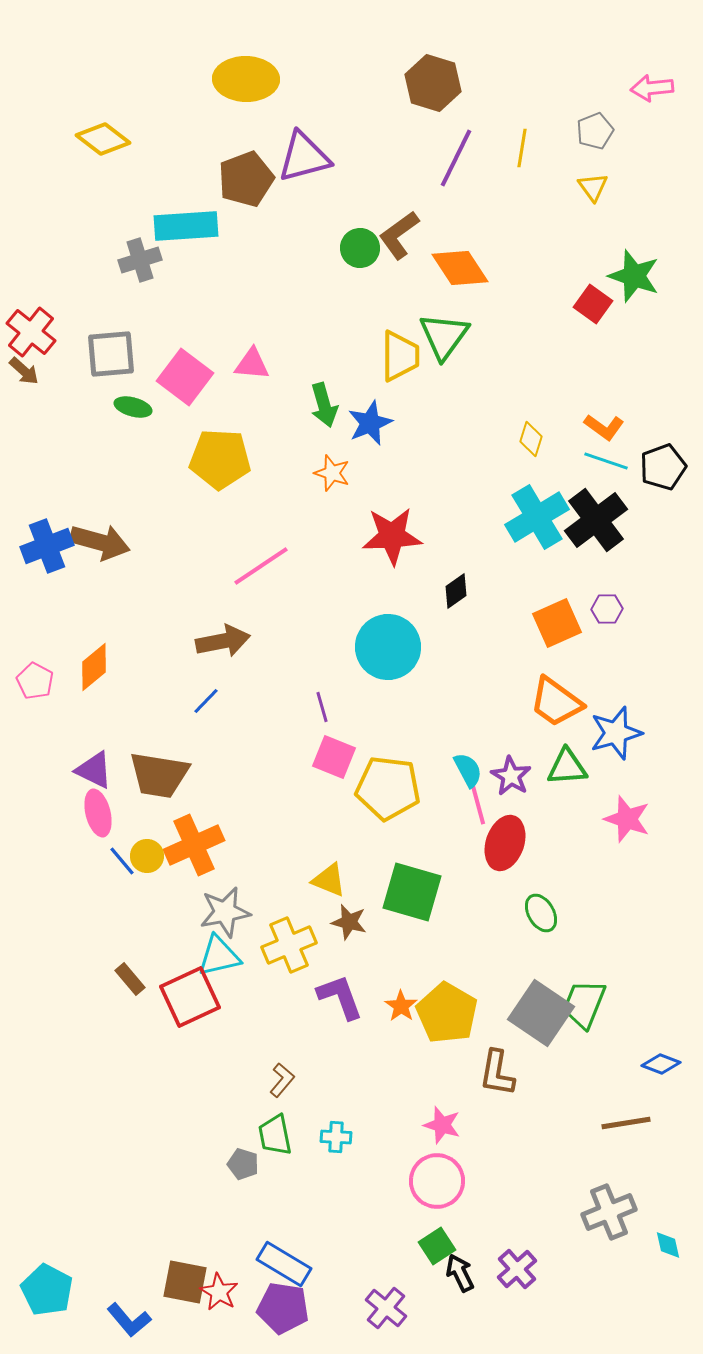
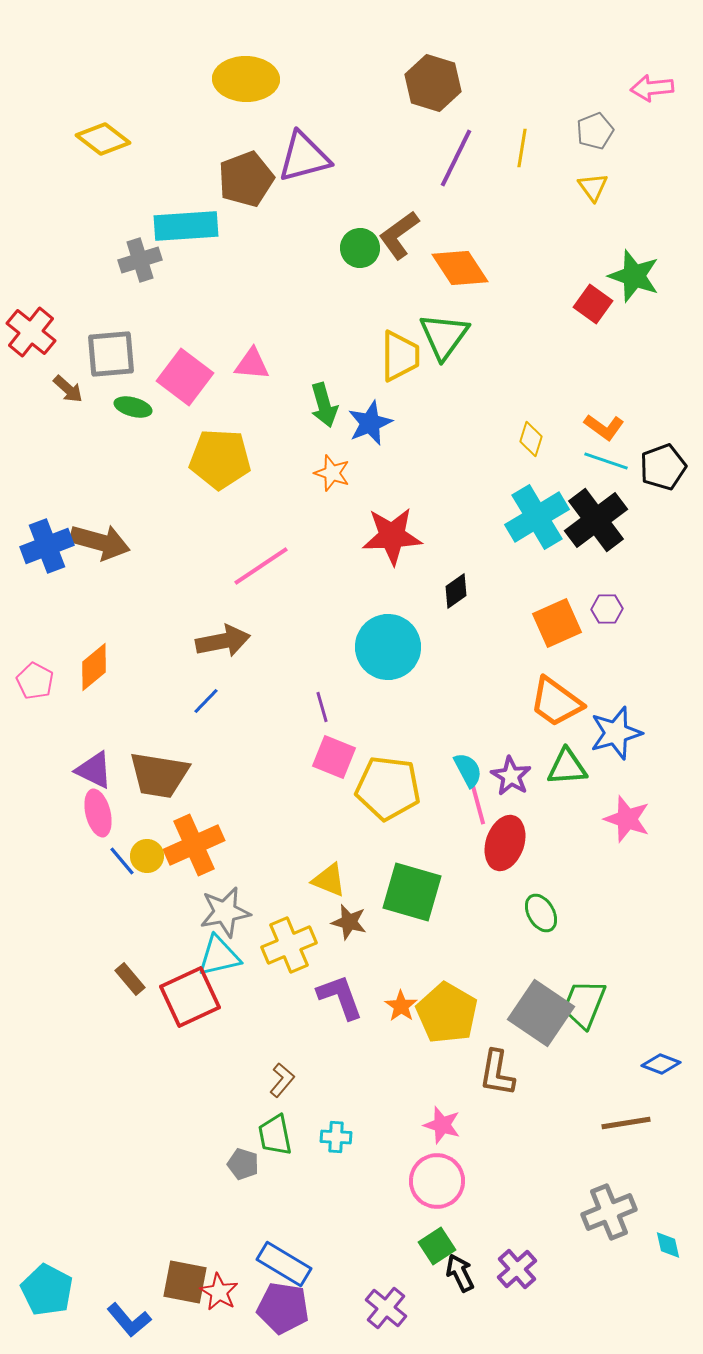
brown arrow at (24, 371): moved 44 px right, 18 px down
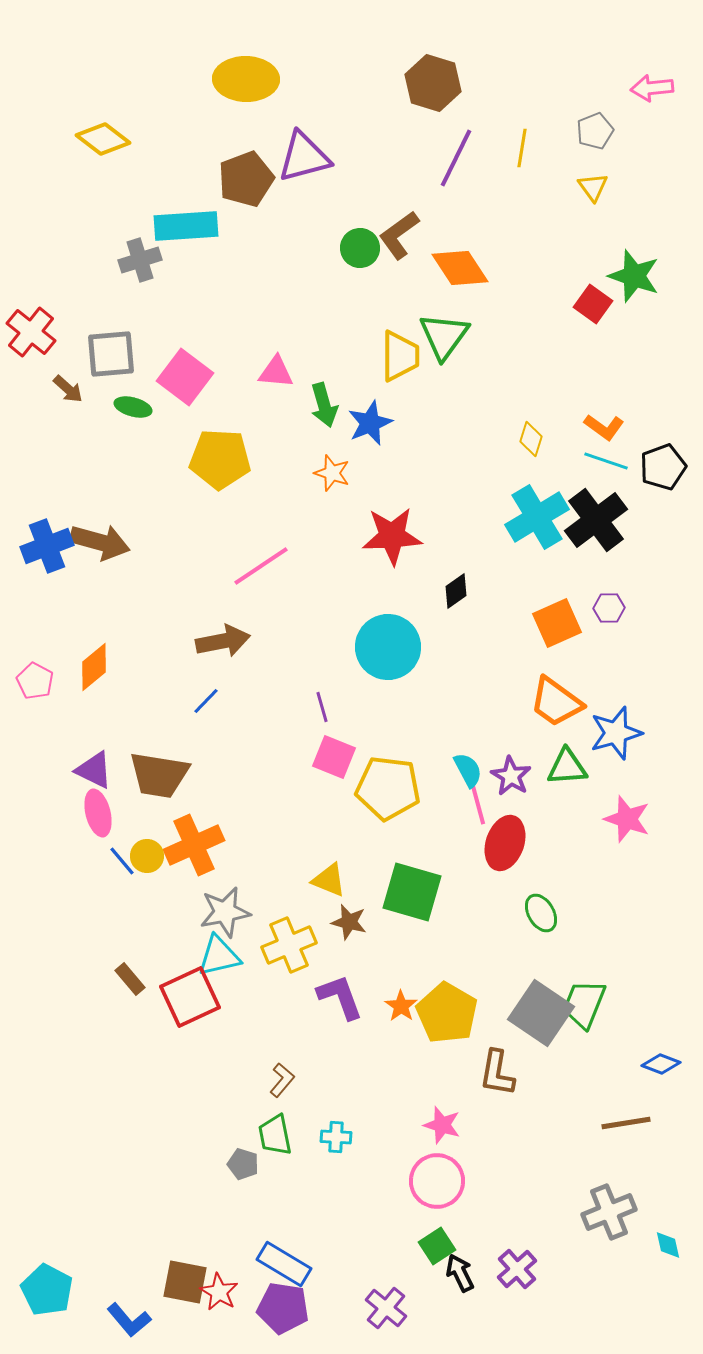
pink triangle at (252, 364): moved 24 px right, 8 px down
purple hexagon at (607, 609): moved 2 px right, 1 px up
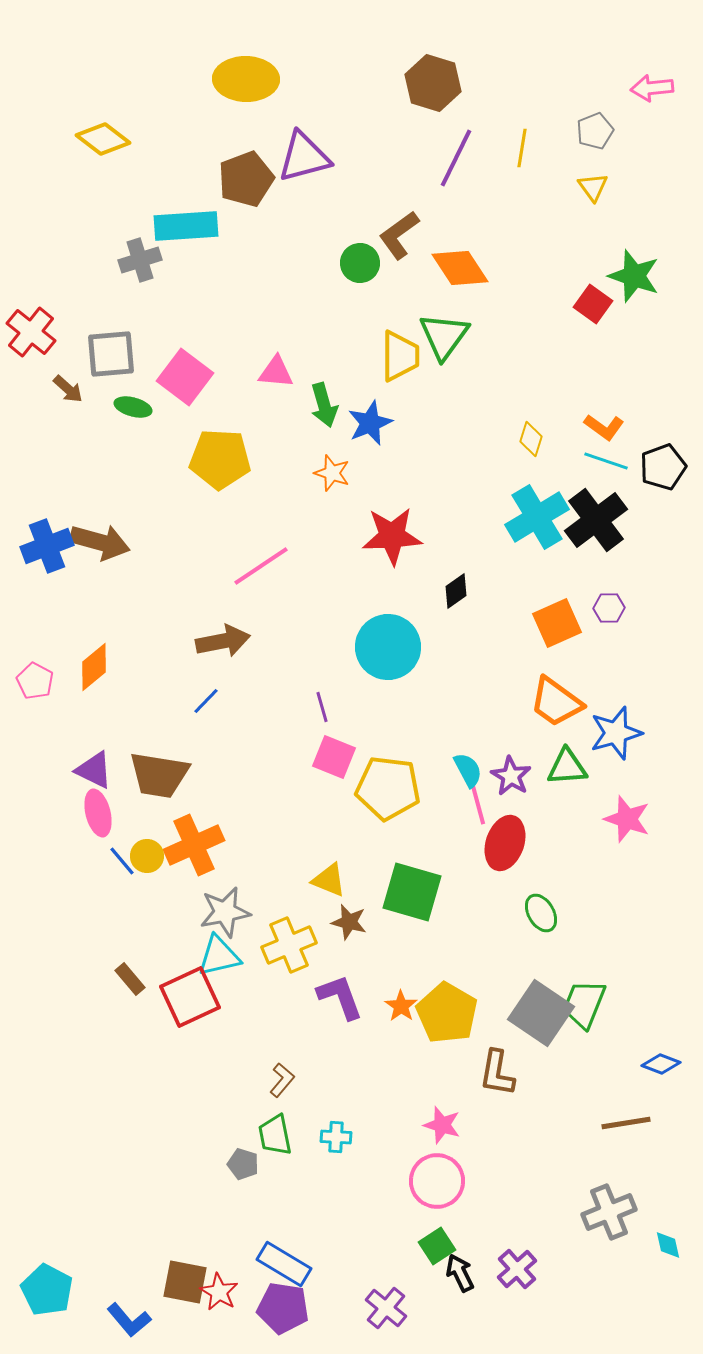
green circle at (360, 248): moved 15 px down
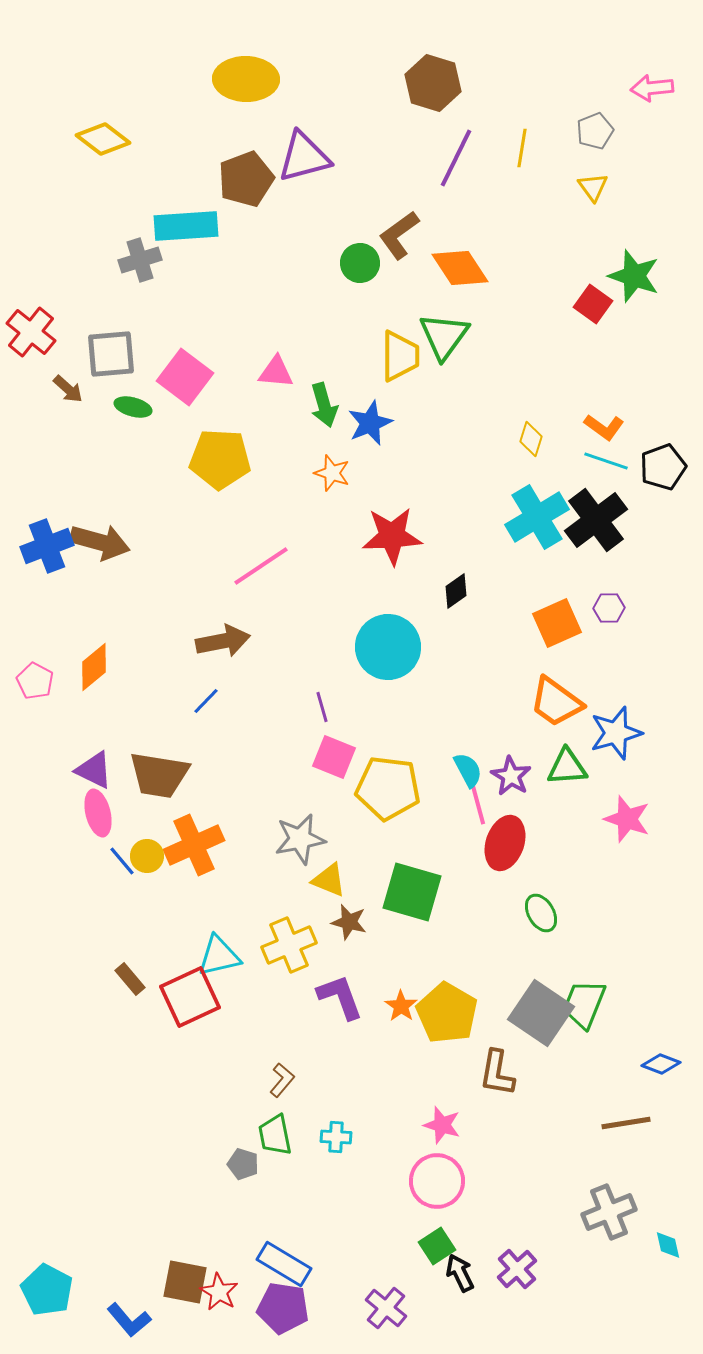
gray star at (225, 912): moved 75 px right, 73 px up
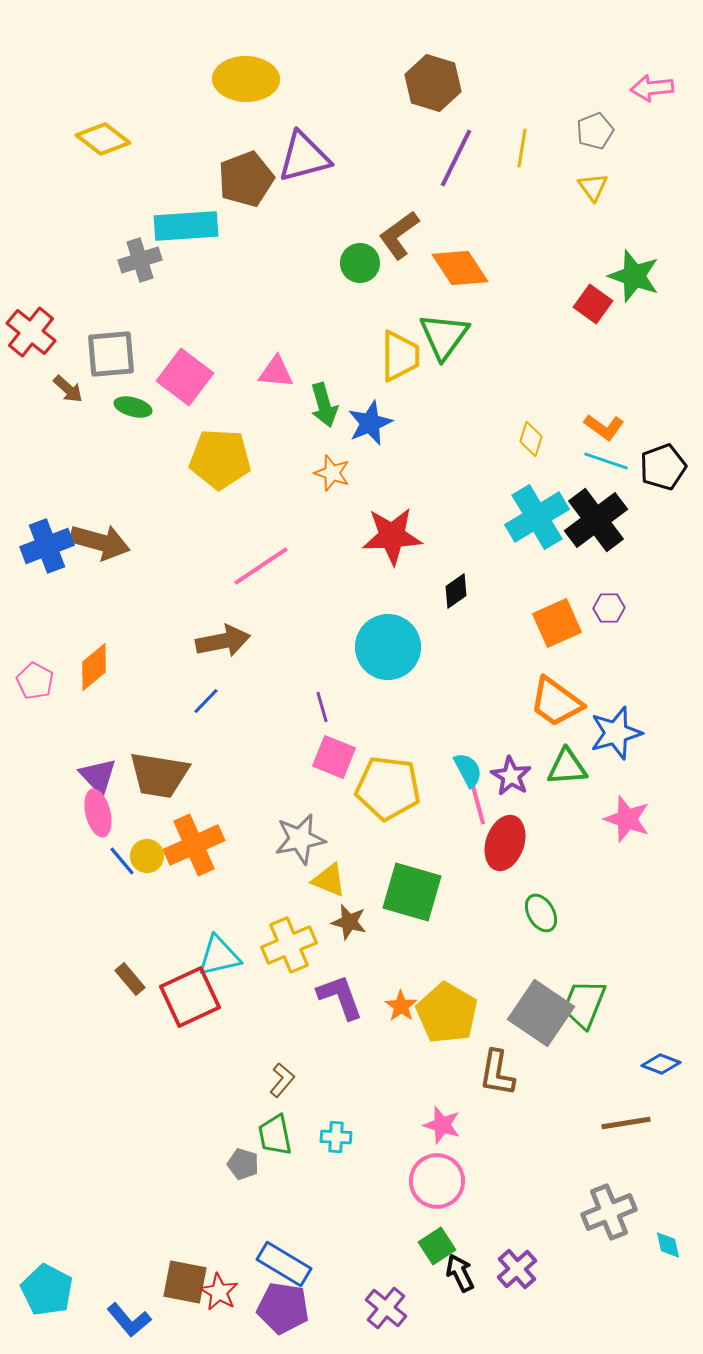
purple triangle at (94, 770): moved 4 px right, 6 px down; rotated 21 degrees clockwise
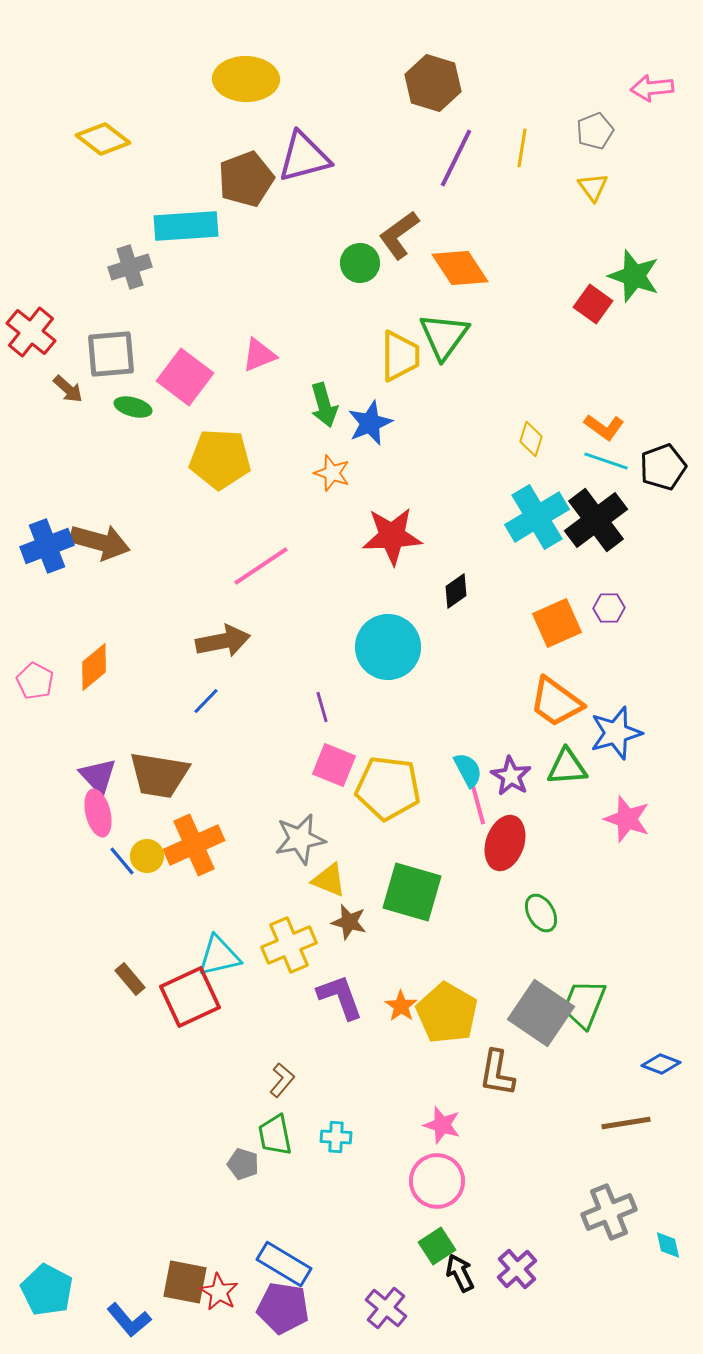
gray cross at (140, 260): moved 10 px left, 7 px down
pink triangle at (276, 372): moved 17 px left, 17 px up; rotated 27 degrees counterclockwise
pink square at (334, 757): moved 8 px down
